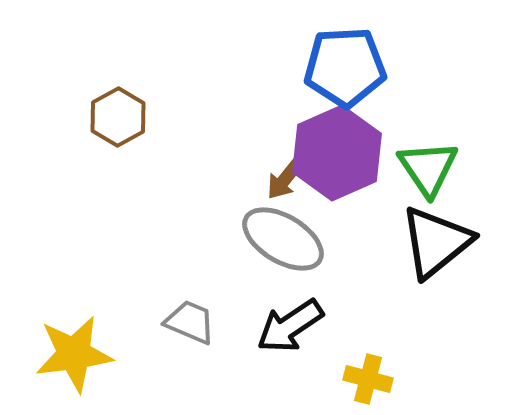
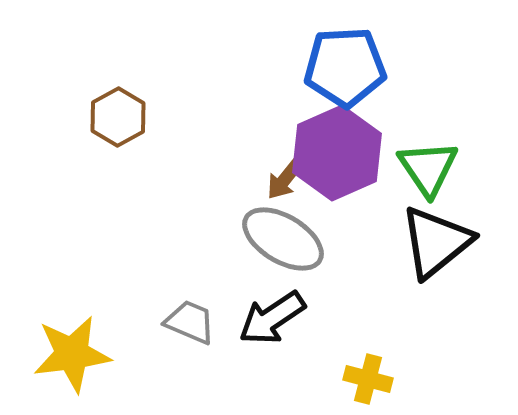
black arrow: moved 18 px left, 8 px up
yellow star: moved 2 px left
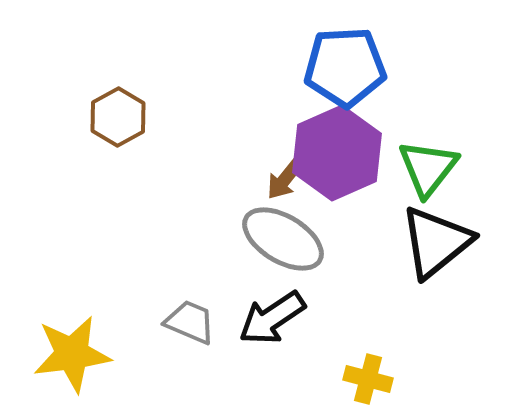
green triangle: rotated 12 degrees clockwise
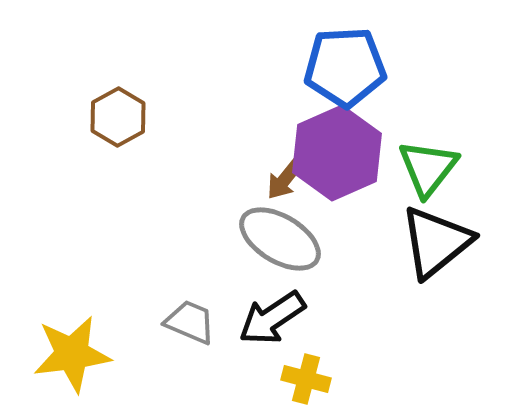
gray ellipse: moved 3 px left
yellow cross: moved 62 px left
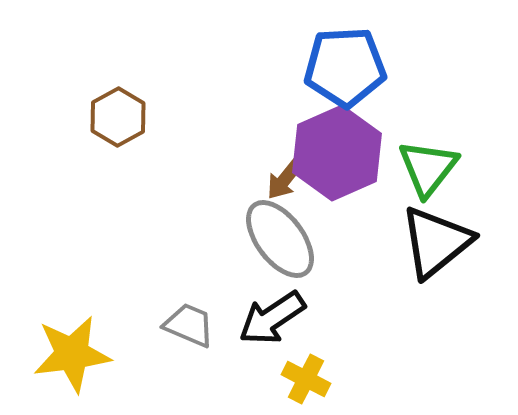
gray ellipse: rotated 22 degrees clockwise
gray trapezoid: moved 1 px left, 3 px down
yellow cross: rotated 12 degrees clockwise
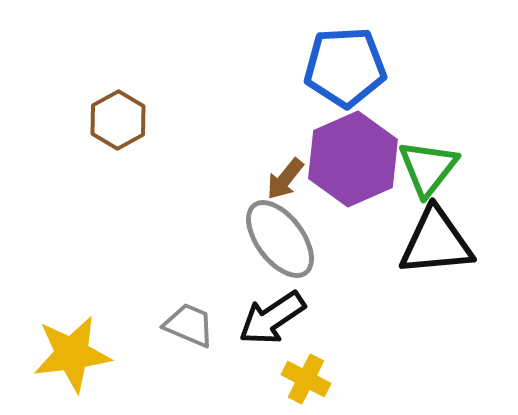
brown hexagon: moved 3 px down
purple hexagon: moved 16 px right, 6 px down
black triangle: rotated 34 degrees clockwise
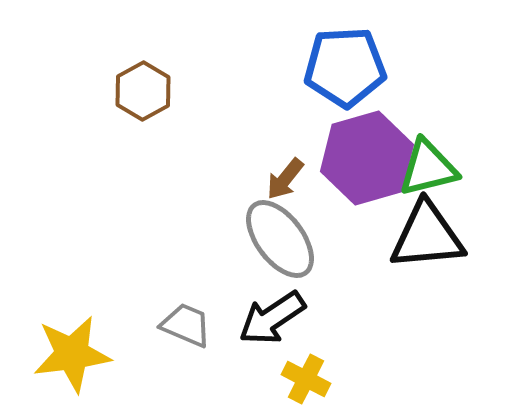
brown hexagon: moved 25 px right, 29 px up
purple hexagon: moved 14 px right, 1 px up; rotated 8 degrees clockwise
green triangle: rotated 38 degrees clockwise
black triangle: moved 9 px left, 6 px up
gray trapezoid: moved 3 px left
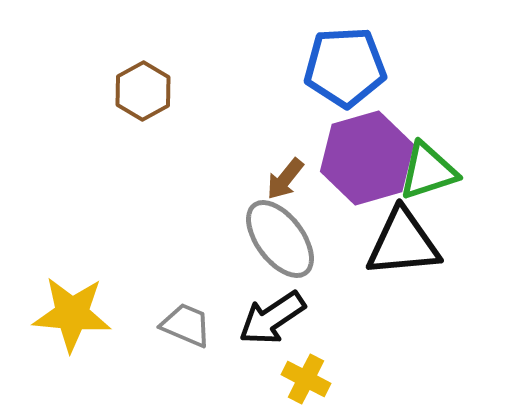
green triangle: moved 3 px down; rotated 4 degrees counterclockwise
black triangle: moved 24 px left, 7 px down
yellow star: moved 40 px up; rotated 12 degrees clockwise
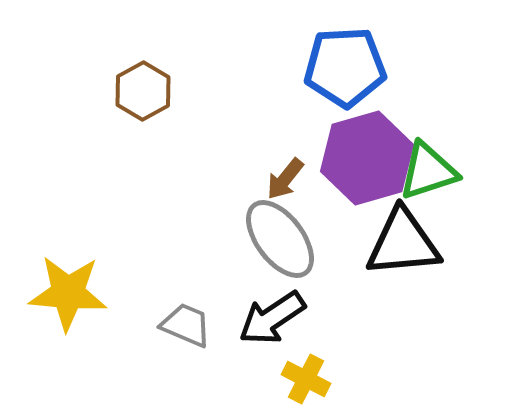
yellow star: moved 4 px left, 21 px up
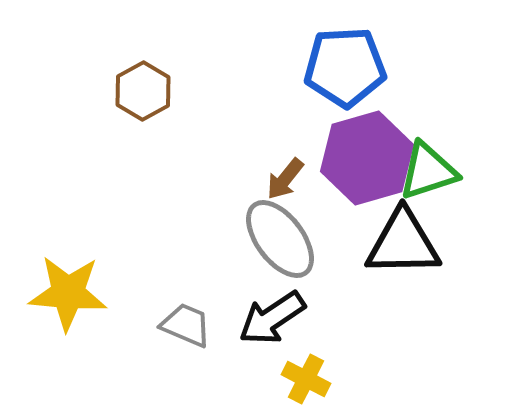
black triangle: rotated 4 degrees clockwise
